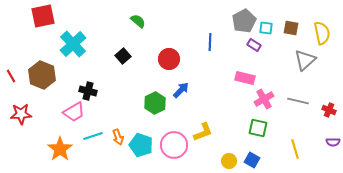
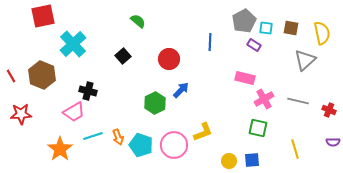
blue square: rotated 35 degrees counterclockwise
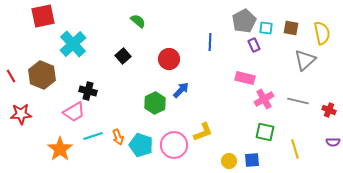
purple rectangle: rotated 32 degrees clockwise
green square: moved 7 px right, 4 px down
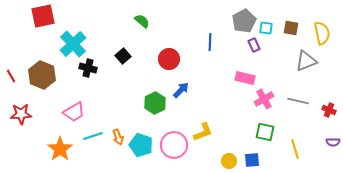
green semicircle: moved 4 px right
gray triangle: moved 1 px right, 1 px down; rotated 20 degrees clockwise
black cross: moved 23 px up
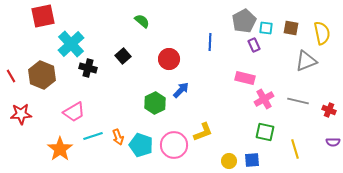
cyan cross: moved 2 px left
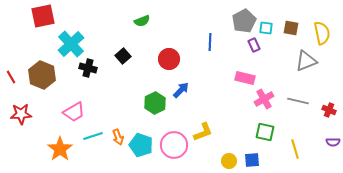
green semicircle: rotated 119 degrees clockwise
red line: moved 1 px down
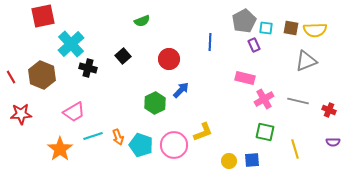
yellow semicircle: moved 7 px left, 3 px up; rotated 100 degrees clockwise
